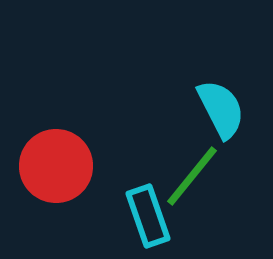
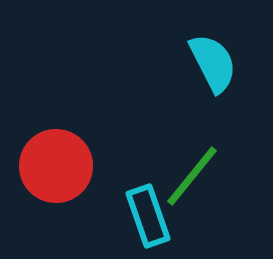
cyan semicircle: moved 8 px left, 46 px up
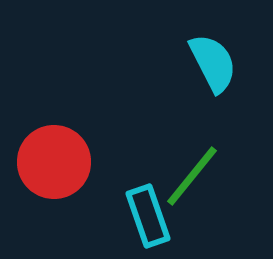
red circle: moved 2 px left, 4 px up
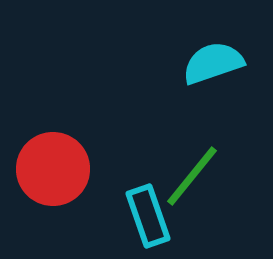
cyan semicircle: rotated 82 degrees counterclockwise
red circle: moved 1 px left, 7 px down
